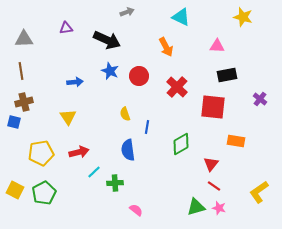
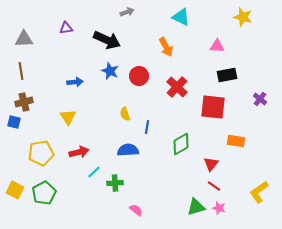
blue semicircle: rotated 95 degrees clockwise
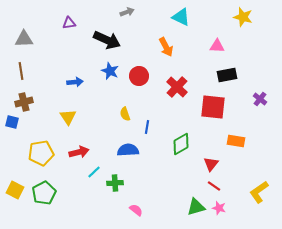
purple triangle: moved 3 px right, 5 px up
blue square: moved 2 px left
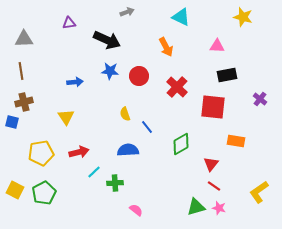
blue star: rotated 18 degrees counterclockwise
yellow triangle: moved 2 px left
blue line: rotated 48 degrees counterclockwise
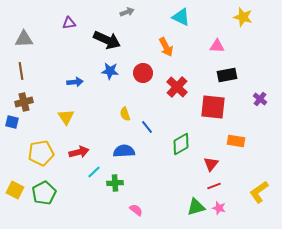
red circle: moved 4 px right, 3 px up
blue semicircle: moved 4 px left, 1 px down
red line: rotated 56 degrees counterclockwise
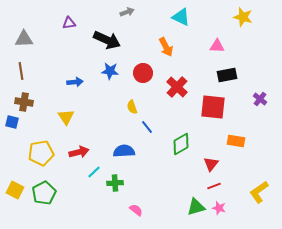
brown cross: rotated 24 degrees clockwise
yellow semicircle: moved 7 px right, 7 px up
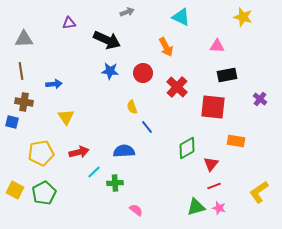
blue arrow: moved 21 px left, 2 px down
green diamond: moved 6 px right, 4 px down
